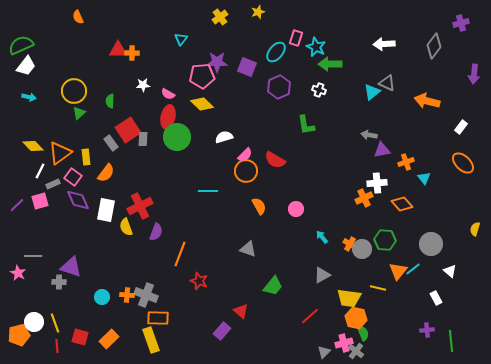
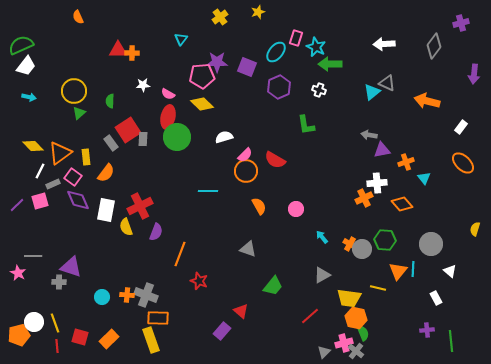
cyan line at (413, 269): rotated 49 degrees counterclockwise
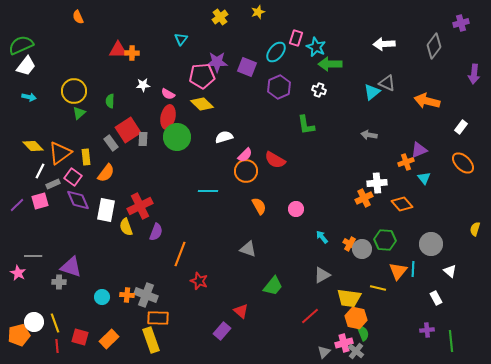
purple triangle at (382, 150): moved 37 px right; rotated 12 degrees counterclockwise
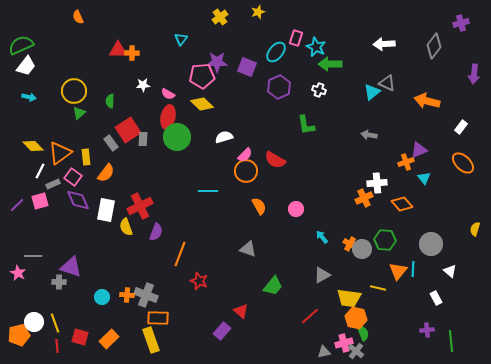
gray triangle at (324, 352): rotated 32 degrees clockwise
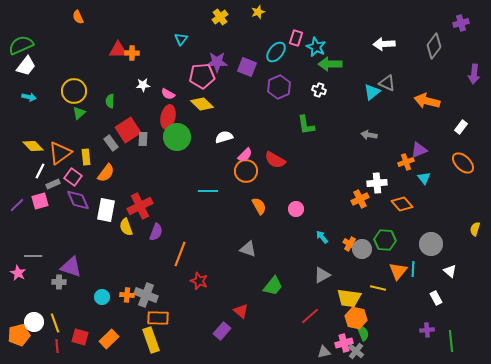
orange cross at (364, 198): moved 4 px left, 1 px down
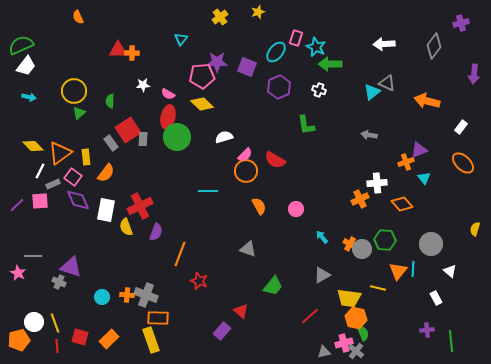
pink square at (40, 201): rotated 12 degrees clockwise
gray cross at (59, 282): rotated 24 degrees clockwise
orange pentagon at (19, 335): moved 5 px down
